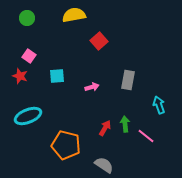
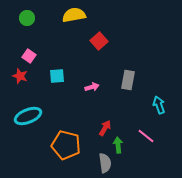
green arrow: moved 7 px left, 21 px down
gray semicircle: moved 1 px right, 2 px up; rotated 48 degrees clockwise
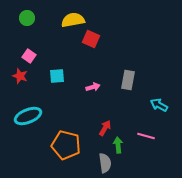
yellow semicircle: moved 1 px left, 5 px down
red square: moved 8 px left, 2 px up; rotated 24 degrees counterclockwise
pink arrow: moved 1 px right
cyan arrow: rotated 42 degrees counterclockwise
pink line: rotated 24 degrees counterclockwise
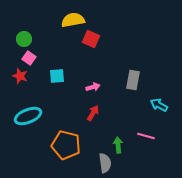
green circle: moved 3 px left, 21 px down
pink square: moved 2 px down
gray rectangle: moved 5 px right
red arrow: moved 12 px left, 15 px up
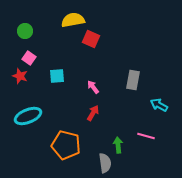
green circle: moved 1 px right, 8 px up
pink arrow: rotated 112 degrees counterclockwise
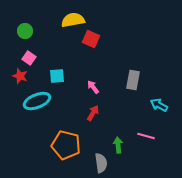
cyan ellipse: moved 9 px right, 15 px up
gray semicircle: moved 4 px left
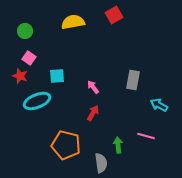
yellow semicircle: moved 2 px down
red square: moved 23 px right, 24 px up; rotated 36 degrees clockwise
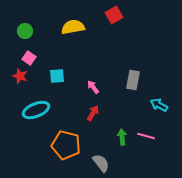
yellow semicircle: moved 5 px down
cyan ellipse: moved 1 px left, 9 px down
green arrow: moved 4 px right, 8 px up
gray semicircle: rotated 30 degrees counterclockwise
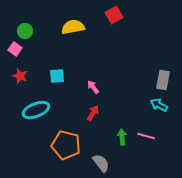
pink square: moved 14 px left, 9 px up
gray rectangle: moved 30 px right
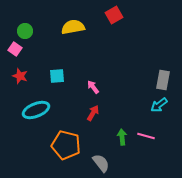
cyan arrow: rotated 66 degrees counterclockwise
